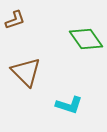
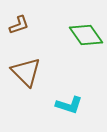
brown L-shape: moved 4 px right, 5 px down
green diamond: moved 4 px up
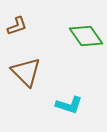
brown L-shape: moved 2 px left, 1 px down
green diamond: moved 1 px down
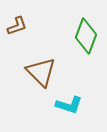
green diamond: rotated 56 degrees clockwise
brown triangle: moved 15 px right
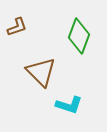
brown L-shape: moved 1 px down
green diamond: moved 7 px left
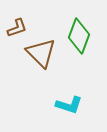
brown L-shape: moved 1 px down
brown triangle: moved 19 px up
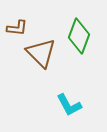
brown L-shape: rotated 25 degrees clockwise
cyan L-shape: rotated 44 degrees clockwise
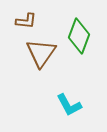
brown L-shape: moved 9 px right, 7 px up
brown triangle: rotated 20 degrees clockwise
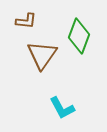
brown triangle: moved 1 px right, 2 px down
cyan L-shape: moved 7 px left, 3 px down
